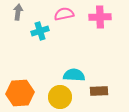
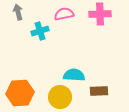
gray arrow: rotated 21 degrees counterclockwise
pink cross: moved 3 px up
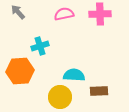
gray arrow: rotated 28 degrees counterclockwise
cyan cross: moved 15 px down
orange hexagon: moved 22 px up
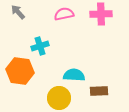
pink cross: moved 1 px right
orange hexagon: rotated 12 degrees clockwise
yellow circle: moved 1 px left, 1 px down
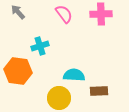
pink semicircle: rotated 66 degrees clockwise
orange hexagon: moved 2 px left
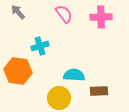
pink cross: moved 3 px down
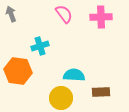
gray arrow: moved 7 px left, 2 px down; rotated 21 degrees clockwise
brown rectangle: moved 2 px right, 1 px down
yellow circle: moved 2 px right
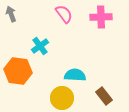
cyan cross: rotated 18 degrees counterclockwise
cyan semicircle: moved 1 px right
brown rectangle: moved 3 px right, 4 px down; rotated 54 degrees clockwise
yellow circle: moved 1 px right
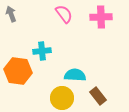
cyan cross: moved 2 px right, 5 px down; rotated 30 degrees clockwise
brown rectangle: moved 6 px left
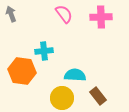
cyan cross: moved 2 px right
orange hexagon: moved 4 px right
